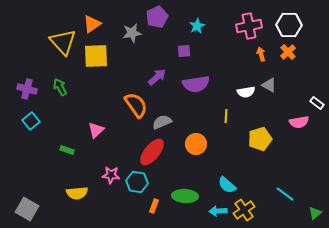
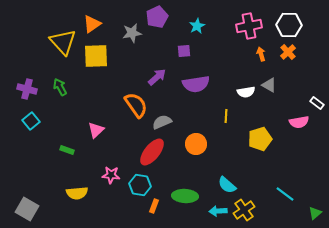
cyan hexagon: moved 3 px right, 3 px down
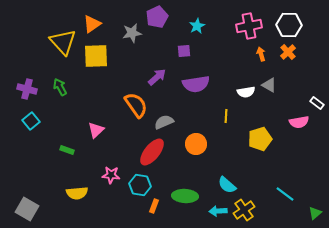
gray semicircle: moved 2 px right
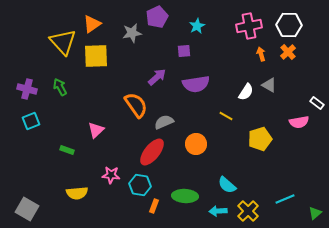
white semicircle: rotated 48 degrees counterclockwise
yellow line: rotated 64 degrees counterclockwise
cyan square: rotated 18 degrees clockwise
cyan line: moved 5 px down; rotated 60 degrees counterclockwise
yellow cross: moved 4 px right, 1 px down; rotated 10 degrees counterclockwise
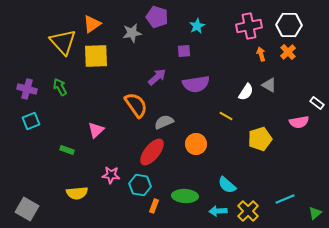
purple pentagon: rotated 30 degrees counterclockwise
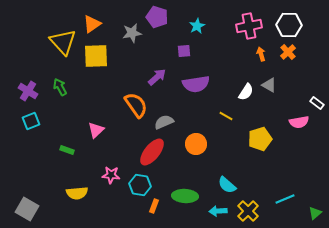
purple cross: moved 1 px right, 2 px down; rotated 18 degrees clockwise
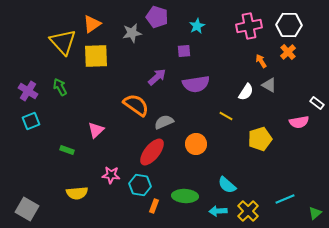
orange arrow: moved 7 px down; rotated 16 degrees counterclockwise
orange semicircle: rotated 20 degrees counterclockwise
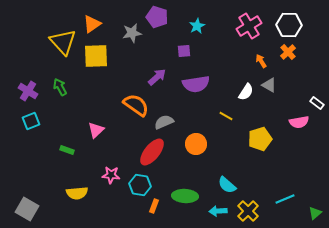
pink cross: rotated 20 degrees counterclockwise
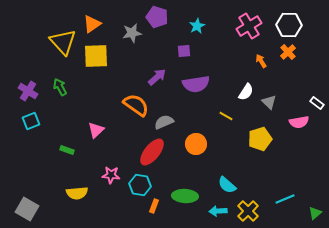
gray triangle: moved 17 px down; rotated 14 degrees clockwise
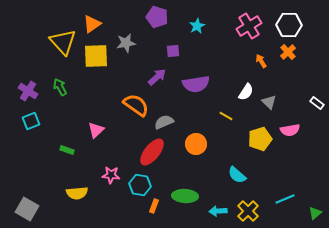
gray star: moved 6 px left, 10 px down
purple square: moved 11 px left
pink semicircle: moved 9 px left, 8 px down
cyan semicircle: moved 10 px right, 10 px up
